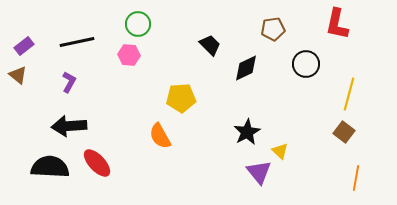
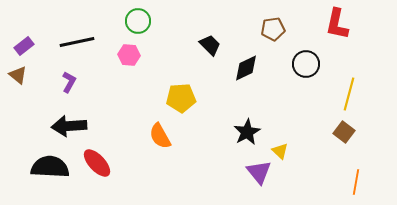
green circle: moved 3 px up
orange line: moved 4 px down
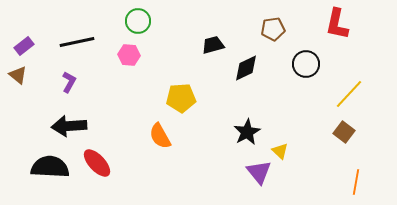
black trapezoid: moved 3 px right; rotated 60 degrees counterclockwise
yellow line: rotated 28 degrees clockwise
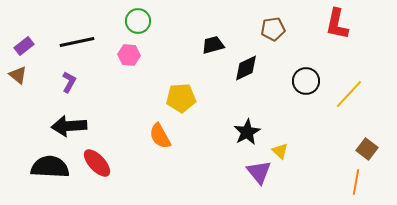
black circle: moved 17 px down
brown square: moved 23 px right, 17 px down
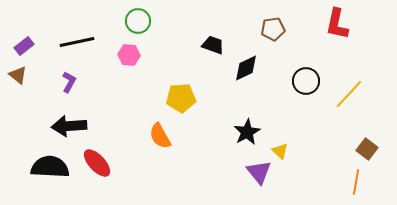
black trapezoid: rotated 35 degrees clockwise
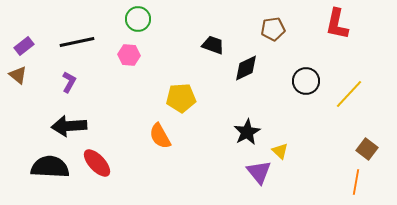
green circle: moved 2 px up
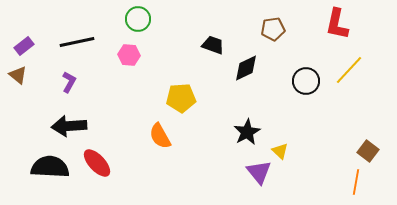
yellow line: moved 24 px up
brown square: moved 1 px right, 2 px down
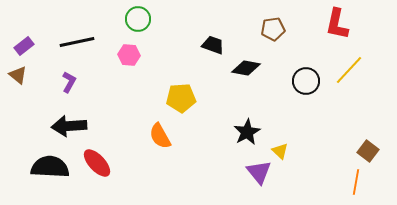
black diamond: rotated 36 degrees clockwise
